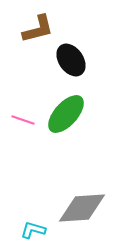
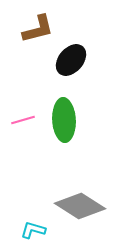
black ellipse: rotated 76 degrees clockwise
green ellipse: moved 2 px left, 6 px down; rotated 45 degrees counterclockwise
pink line: rotated 35 degrees counterclockwise
gray diamond: moved 2 px left, 2 px up; rotated 36 degrees clockwise
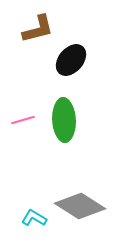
cyan L-shape: moved 1 px right, 12 px up; rotated 15 degrees clockwise
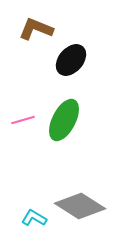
brown L-shape: moved 2 px left; rotated 144 degrees counterclockwise
green ellipse: rotated 30 degrees clockwise
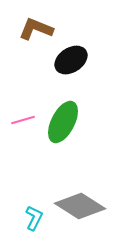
black ellipse: rotated 16 degrees clockwise
green ellipse: moved 1 px left, 2 px down
cyan L-shape: rotated 85 degrees clockwise
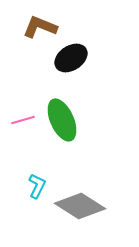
brown L-shape: moved 4 px right, 2 px up
black ellipse: moved 2 px up
green ellipse: moved 1 px left, 2 px up; rotated 51 degrees counterclockwise
cyan L-shape: moved 3 px right, 32 px up
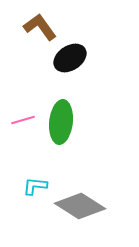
brown L-shape: rotated 32 degrees clockwise
black ellipse: moved 1 px left
green ellipse: moved 1 px left, 2 px down; rotated 30 degrees clockwise
cyan L-shape: moved 2 px left; rotated 110 degrees counterclockwise
